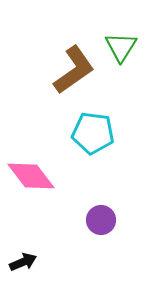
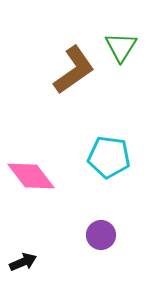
cyan pentagon: moved 16 px right, 24 px down
purple circle: moved 15 px down
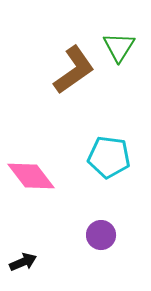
green triangle: moved 2 px left
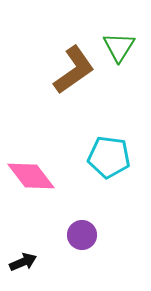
purple circle: moved 19 px left
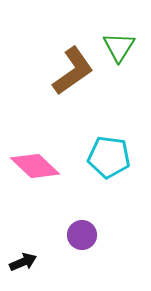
brown L-shape: moved 1 px left, 1 px down
pink diamond: moved 4 px right, 10 px up; rotated 9 degrees counterclockwise
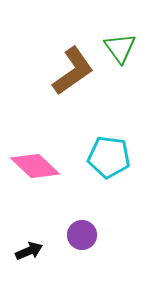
green triangle: moved 1 px right, 1 px down; rotated 8 degrees counterclockwise
black arrow: moved 6 px right, 11 px up
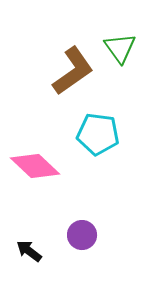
cyan pentagon: moved 11 px left, 23 px up
black arrow: rotated 120 degrees counterclockwise
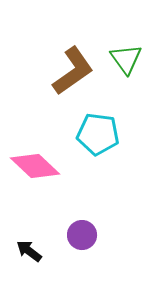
green triangle: moved 6 px right, 11 px down
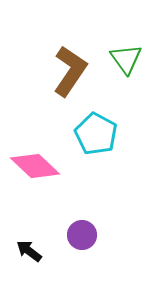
brown L-shape: moved 3 px left; rotated 21 degrees counterclockwise
cyan pentagon: moved 2 px left; rotated 21 degrees clockwise
